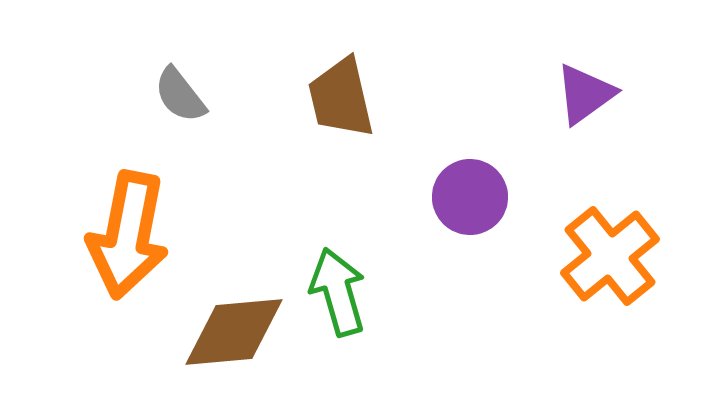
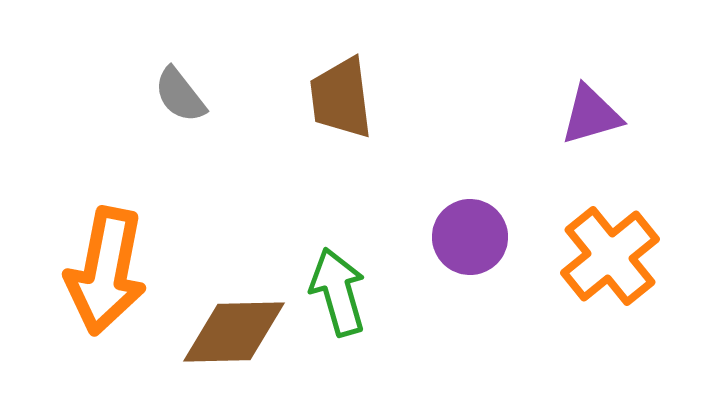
purple triangle: moved 6 px right, 21 px down; rotated 20 degrees clockwise
brown trapezoid: rotated 6 degrees clockwise
purple circle: moved 40 px down
orange arrow: moved 22 px left, 36 px down
brown diamond: rotated 4 degrees clockwise
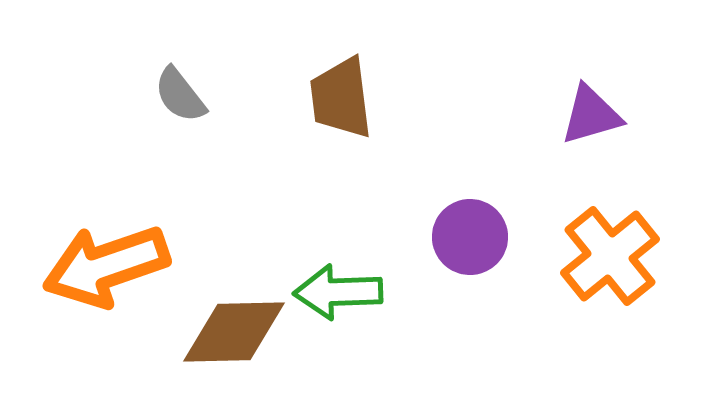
orange arrow: moved 5 px up; rotated 60 degrees clockwise
green arrow: rotated 76 degrees counterclockwise
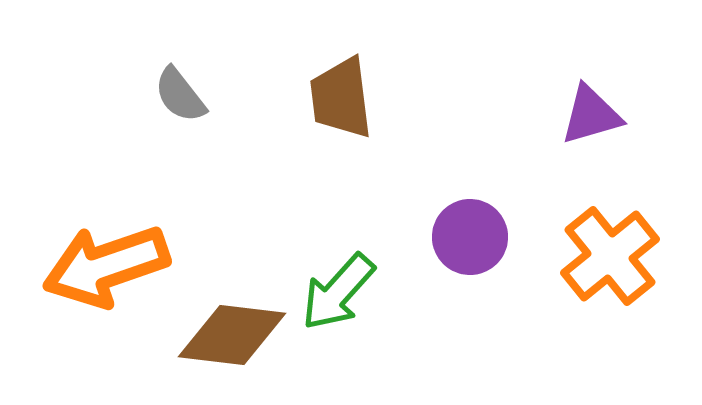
green arrow: rotated 46 degrees counterclockwise
brown diamond: moved 2 px left, 3 px down; rotated 8 degrees clockwise
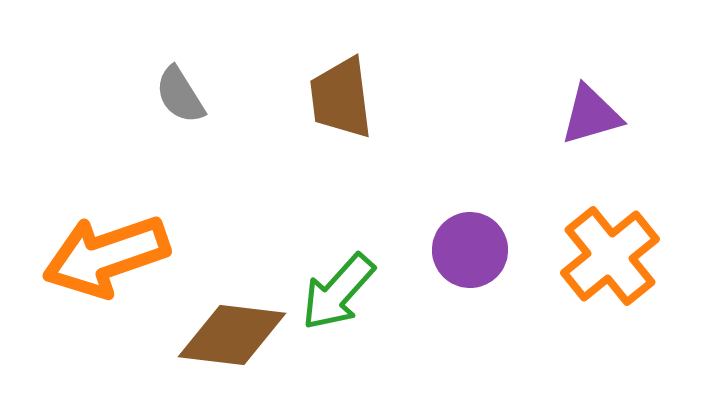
gray semicircle: rotated 6 degrees clockwise
purple circle: moved 13 px down
orange arrow: moved 10 px up
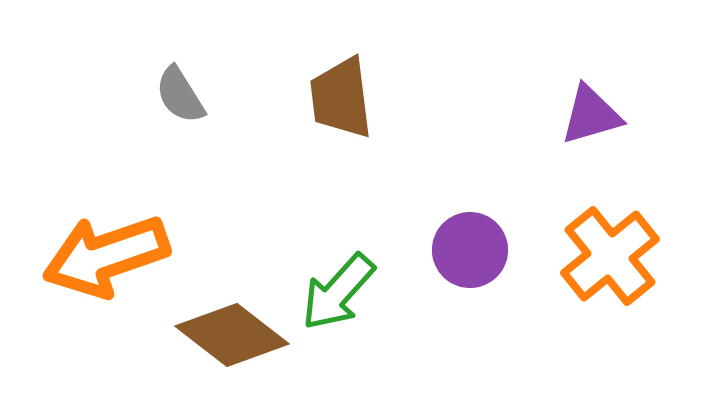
brown diamond: rotated 31 degrees clockwise
